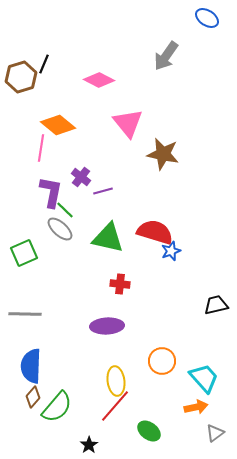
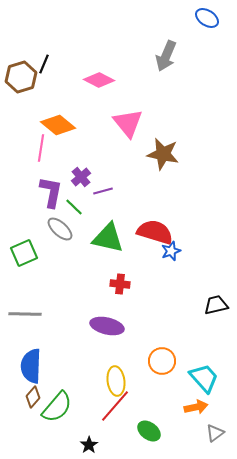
gray arrow: rotated 12 degrees counterclockwise
purple cross: rotated 12 degrees clockwise
green line: moved 9 px right, 3 px up
purple ellipse: rotated 16 degrees clockwise
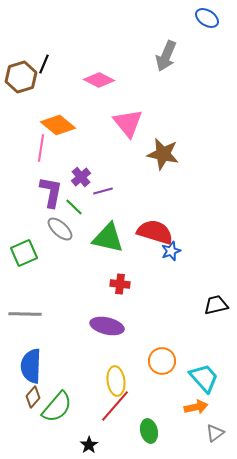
green ellipse: rotated 40 degrees clockwise
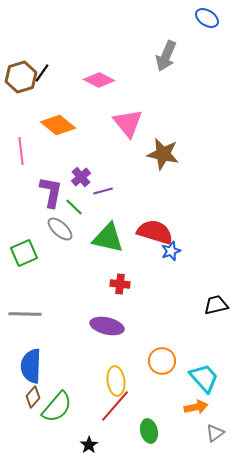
black line: moved 2 px left, 9 px down; rotated 12 degrees clockwise
pink line: moved 20 px left, 3 px down; rotated 16 degrees counterclockwise
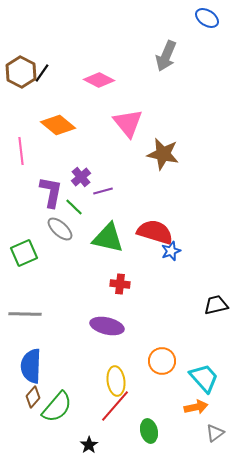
brown hexagon: moved 5 px up; rotated 16 degrees counterclockwise
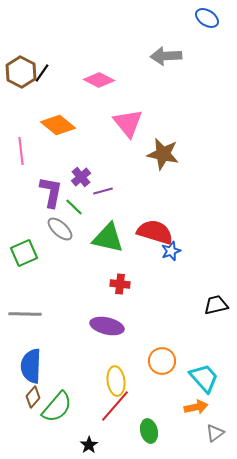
gray arrow: rotated 64 degrees clockwise
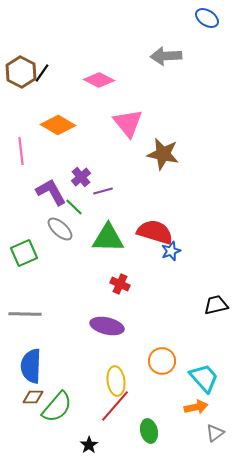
orange diamond: rotated 8 degrees counterclockwise
purple L-shape: rotated 40 degrees counterclockwise
green triangle: rotated 12 degrees counterclockwise
red cross: rotated 18 degrees clockwise
brown diamond: rotated 50 degrees clockwise
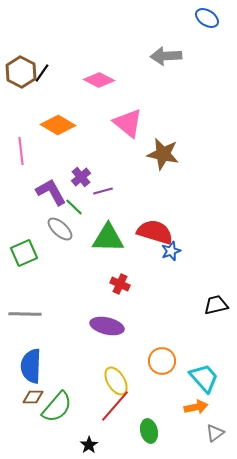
pink triangle: rotated 12 degrees counterclockwise
yellow ellipse: rotated 24 degrees counterclockwise
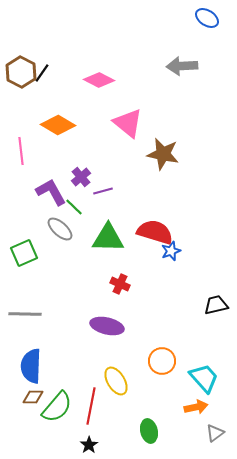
gray arrow: moved 16 px right, 10 px down
red line: moved 24 px left; rotated 30 degrees counterclockwise
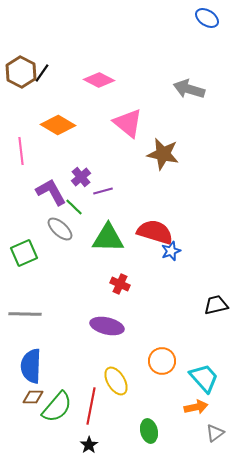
gray arrow: moved 7 px right, 23 px down; rotated 20 degrees clockwise
